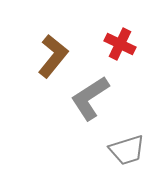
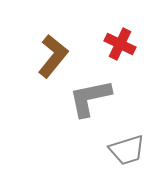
gray L-shape: rotated 21 degrees clockwise
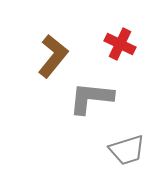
gray L-shape: moved 1 px right; rotated 18 degrees clockwise
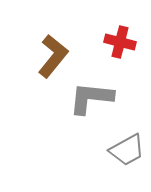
red cross: moved 2 px up; rotated 12 degrees counterclockwise
gray trapezoid: rotated 12 degrees counterclockwise
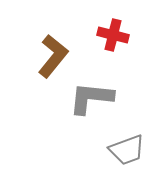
red cross: moved 7 px left, 7 px up
gray trapezoid: rotated 9 degrees clockwise
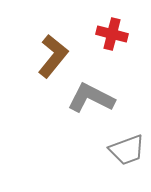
red cross: moved 1 px left, 1 px up
gray L-shape: rotated 21 degrees clockwise
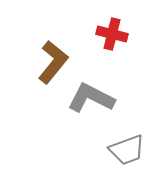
brown L-shape: moved 6 px down
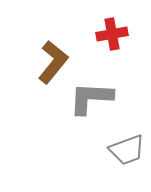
red cross: rotated 24 degrees counterclockwise
gray L-shape: rotated 24 degrees counterclockwise
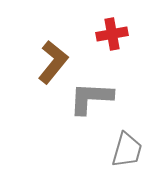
gray trapezoid: rotated 54 degrees counterclockwise
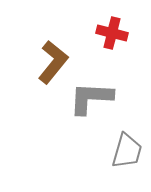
red cross: moved 1 px up; rotated 24 degrees clockwise
gray trapezoid: moved 1 px down
